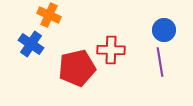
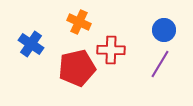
orange cross: moved 30 px right, 7 px down
purple line: moved 2 px down; rotated 40 degrees clockwise
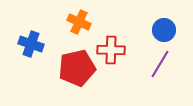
blue cross: rotated 15 degrees counterclockwise
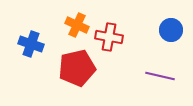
orange cross: moved 2 px left, 3 px down
blue circle: moved 7 px right
red cross: moved 2 px left, 13 px up; rotated 8 degrees clockwise
purple line: moved 12 px down; rotated 72 degrees clockwise
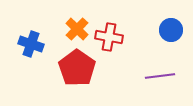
orange cross: moved 4 px down; rotated 20 degrees clockwise
red pentagon: rotated 24 degrees counterclockwise
purple line: rotated 20 degrees counterclockwise
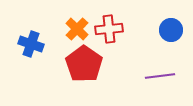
red cross: moved 8 px up; rotated 16 degrees counterclockwise
red pentagon: moved 7 px right, 4 px up
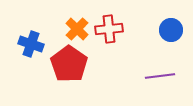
red pentagon: moved 15 px left
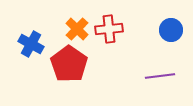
blue cross: rotated 10 degrees clockwise
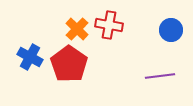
red cross: moved 4 px up; rotated 16 degrees clockwise
blue cross: moved 1 px left, 13 px down
